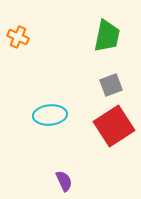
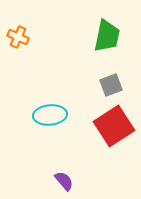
purple semicircle: rotated 15 degrees counterclockwise
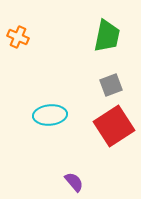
purple semicircle: moved 10 px right, 1 px down
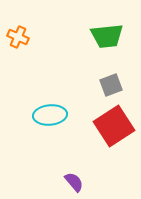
green trapezoid: rotated 72 degrees clockwise
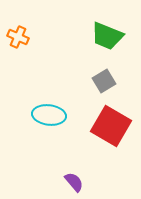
green trapezoid: rotated 28 degrees clockwise
gray square: moved 7 px left, 4 px up; rotated 10 degrees counterclockwise
cyan ellipse: moved 1 px left; rotated 12 degrees clockwise
red square: moved 3 px left; rotated 27 degrees counterclockwise
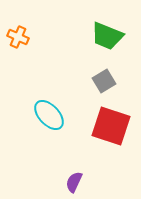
cyan ellipse: rotated 40 degrees clockwise
red square: rotated 12 degrees counterclockwise
purple semicircle: rotated 115 degrees counterclockwise
